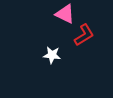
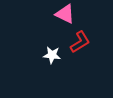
red L-shape: moved 4 px left, 7 px down
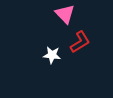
pink triangle: rotated 20 degrees clockwise
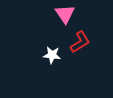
pink triangle: rotated 10 degrees clockwise
